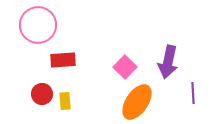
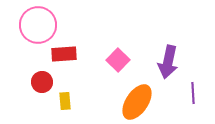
red rectangle: moved 1 px right, 6 px up
pink square: moved 7 px left, 7 px up
red circle: moved 12 px up
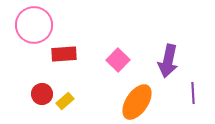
pink circle: moved 4 px left
purple arrow: moved 1 px up
red circle: moved 12 px down
yellow rectangle: rotated 54 degrees clockwise
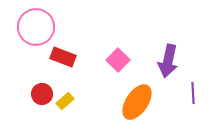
pink circle: moved 2 px right, 2 px down
red rectangle: moved 1 px left, 3 px down; rotated 25 degrees clockwise
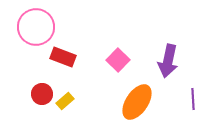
purple line: moved 6 px down
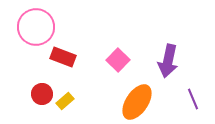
purple line: rotated 20 degrees counterclockwise
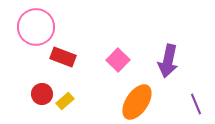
purple line: moved 3 px right, 5 px down
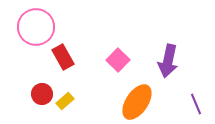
red rectangle: rotated 40 degrees clockwise
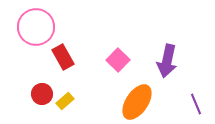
purple arrow: moved 1 px left
